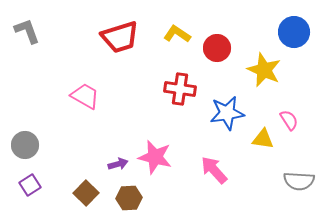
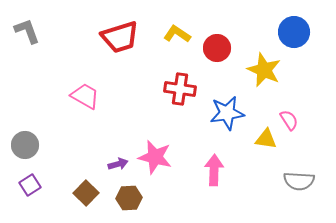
yellow triangle: moved 3 px right
pink arrow: rotated 44 degrees clockwise
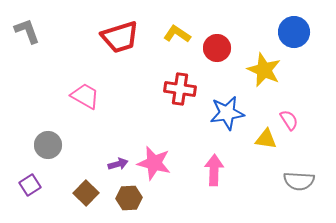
gray circle: moved 23 px right
pink star: moved 1 px left, 6 px down
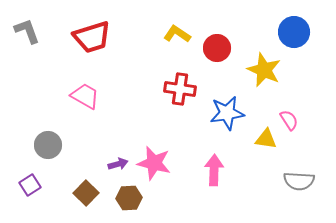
red trapezoid: moved 28 px left
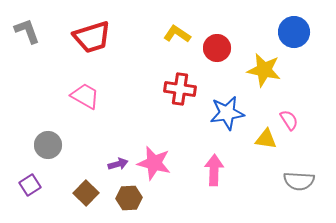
yellow star: rotated 12 degrees counterclockwise
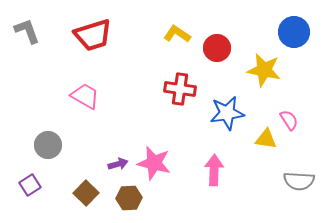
red trapezoid: moved 1 px right, 2 px up
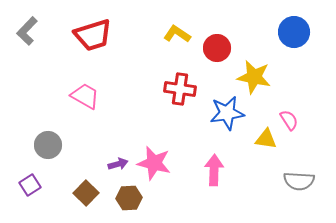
gray L-shape: rotated 116 degrees counterclockwise
yellow star: moved 10 px left, 7 px down
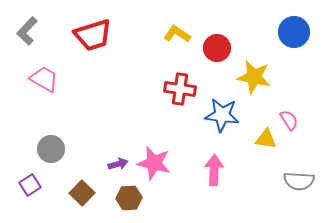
pink trapezoid: moved 41 px left, 17 px up
blue star: moved 5 px left, 2 px down; rotated 16 degrees clockwise
gray circle: moved 3 px right, 4 px down
brown square: moved 4 px left
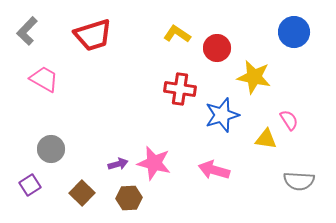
blue star: rotated 24 degrees counterclockwise
pink arrow: rotated 76 degrees counterclockwise
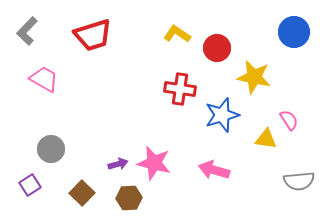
gray semicircle: rotated 8 degrees counterclockwise
